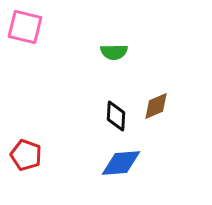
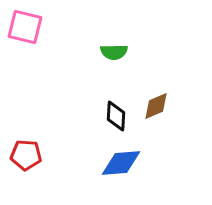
red pentagon: rotated 16 degrees counterclockwise
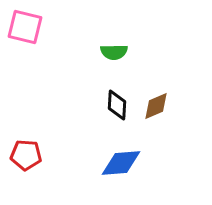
black diamond: moved 1 px right, 11 px up
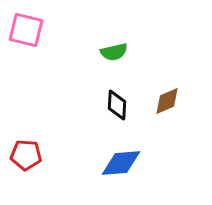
pink square: moved 1 px right, 3 px down
green semicircle: rotated 12 degrees counterclockwise
brown diamond: moved 11 px right, 5 px up
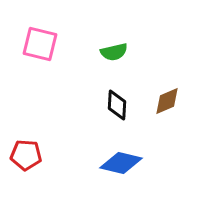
pink square: moved 14 px right, 14 px down
blue diamond: rotated 18 degrees clockwise
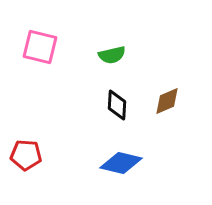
pink square: moved 3 px down
green semicircle: moved 2 px left, 3 px down
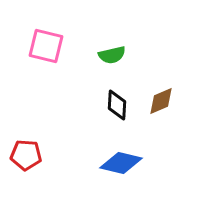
pink square: moved 6 px right, 1 px up
brown diamond: moved 6 px left
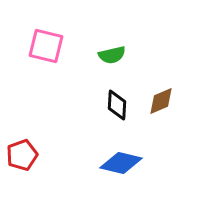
red pentagon: moved 4 px left; rotated 24 degrees counterclockwise
